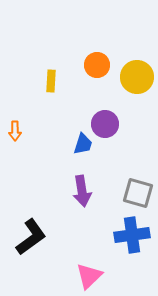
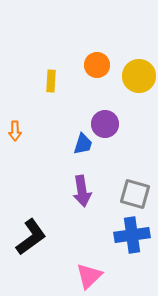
yellow circle: moved 2 px right, 1 px up
gray square: moved 3 px left, 1 px down
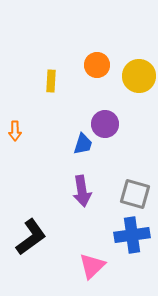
pink triangle: moved 3 px right, 10 px up
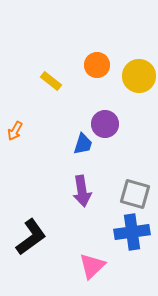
yellow rectangle: rotated 55 degrees counterclockwise
orange arrow: rotated 30 degrees clockwise
blue cross: moved 3 px up
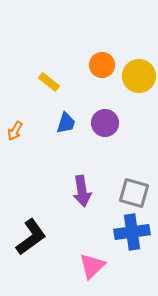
orange circle: moved 5 px right
yellow rectangle: moved 2 px left, 1 px down
purple circle: moved 1 px up
blue trapezoid: moved 17 px left, 21 px up
gray square: moved 1 px left, 1 px up
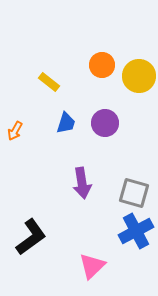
purple arrow: moved 8 px up
blue cross: moved 4 px right, 1 px up; rotated 20 degrees counterclockwise
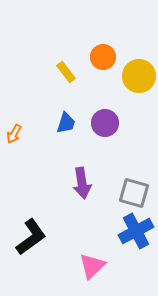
orange circle: moved 1 px right, 8 px up
yellow rectangle: moved 17 px right, 10 px up; rotated 15 degrees clockwise
orange arrow: moved 1 px left, 3 px down
